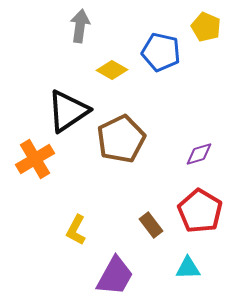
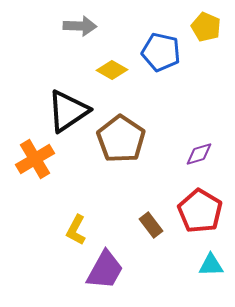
gray arrow: rotated 84 degrees clockwise
brown pentagon: rotated 12 degrees counterclockwise
cyan triangle: moved 23 px right, 3 px up
purple trapezoid: moved 10 px left, 6 px up
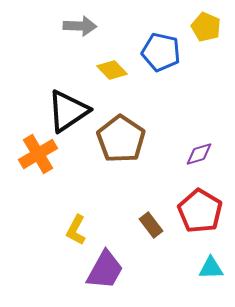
yellow diamond: rotated 16 degrees clockwise
orange cross: moved 3 px right, 5 px up
cyan triangle: moved 3 px down
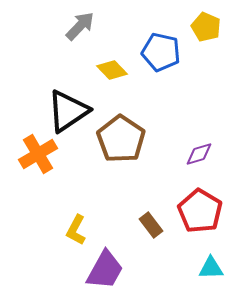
gray arrow: rotated 48 degrees counterclockwise
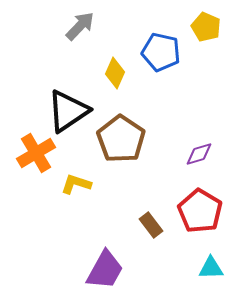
yellow diamond: moved 3 px right, 3 px down; rotated 68 degrees clockwise
orange cross: moved 2 px left, 1 px up
yellow L-shape: moved 46 px up; rotated 80 degrees clockwise
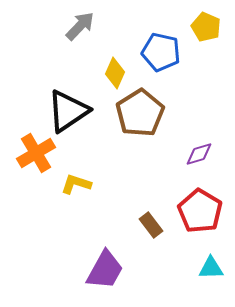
brown pentagon: moved 19 px right, 26 px up; rotated 6 degrees clockwise
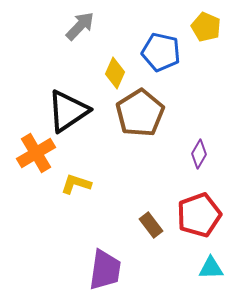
purple diamond: rotated 44 degrees counterclockwise
red pentagon: moved 1 px left, 4 px down; rotated 21 degrees clockwise
purple trapezoid: rotated 21 degrees counterclockwise
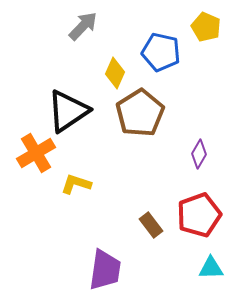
gray arrow: moved 3 px right
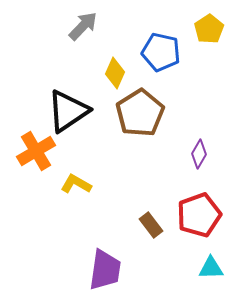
yellow pentagon: moved 3 px right, 2 px down; rotated 16 degrees clockwise
orange cross: moved 2 px up
yellow L-shape: rotated 12 degrees clockwise
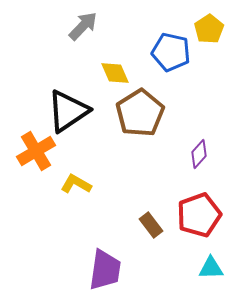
blue pentagon: moved 10 px right
yellow diamond: rotated 48 degrees counterclockwise
purple diamond: rotated 12 degrees clockwise
